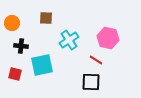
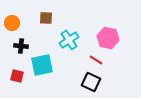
red square: moved 2 px right, 2 px down
black square: rotated 24 degrees clockwise
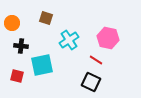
brown square: rotated 16 degrees clockwise
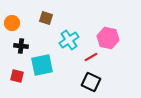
red line: moved 5 px left, 3 px up; rotated 64 degrees counterclockwise
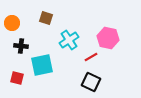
red square: moved 2 px down
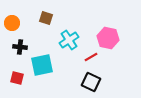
black cross: moved 1 px left, 1 px down
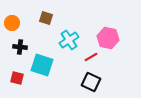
cyan square: rotated 30 degrees clockwise
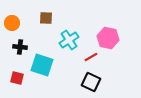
brown square: rotated 16 degrees counterclockwise
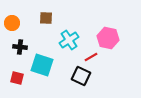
black square: moved 10 px left, 6 px up
